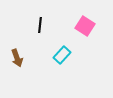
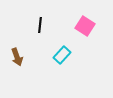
brown arrow: moved 1 px up
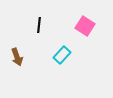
black line: moved 1 px left
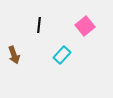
pink square: rotated 18 degrees clockwise
brown arrow: moved 3 px left, 2 px up
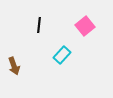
brown arrow: moved 11 px down
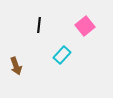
brown arrow: moved 2 px right
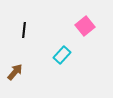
black line: moved 15 px left, 5 px down
brown arrow: moved 1 px left, 6 px down; rotated 120 degrees counterclockwise
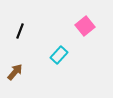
black line: moved 4 px left, 1 px down; rotated 14 degrees clockwise
cyan rectangle: moved 3 px left
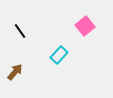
black line: rotated 56 degrees counterclockwise
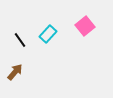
black line: moved 9 px down
cyan rectangle: moved 11 px left, 21 px up
